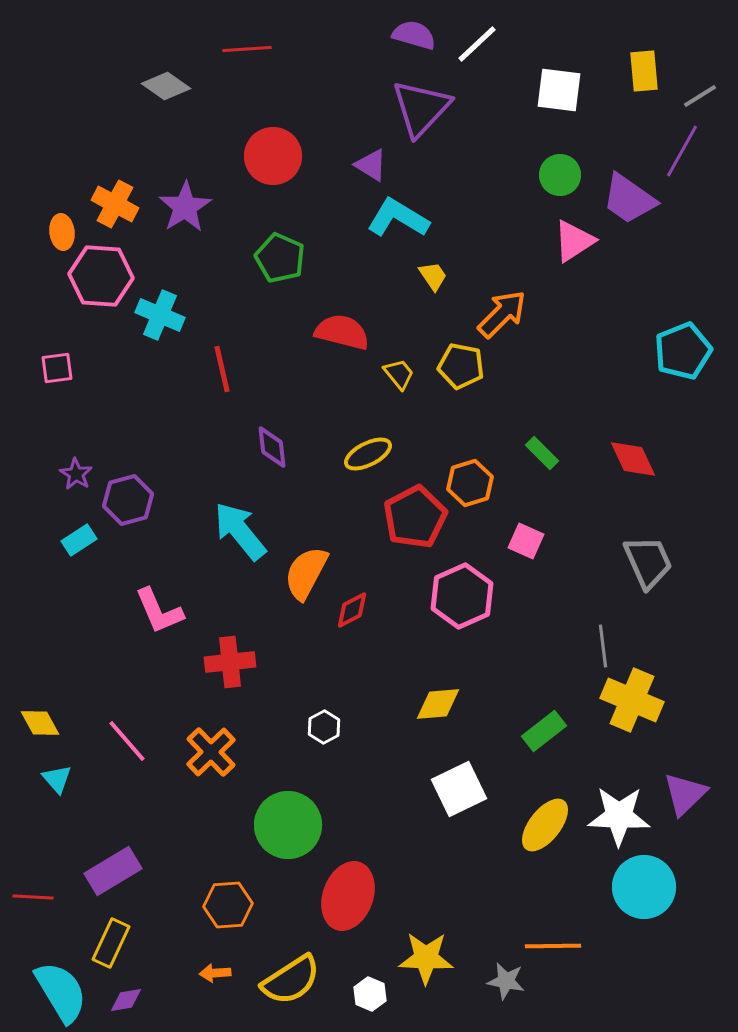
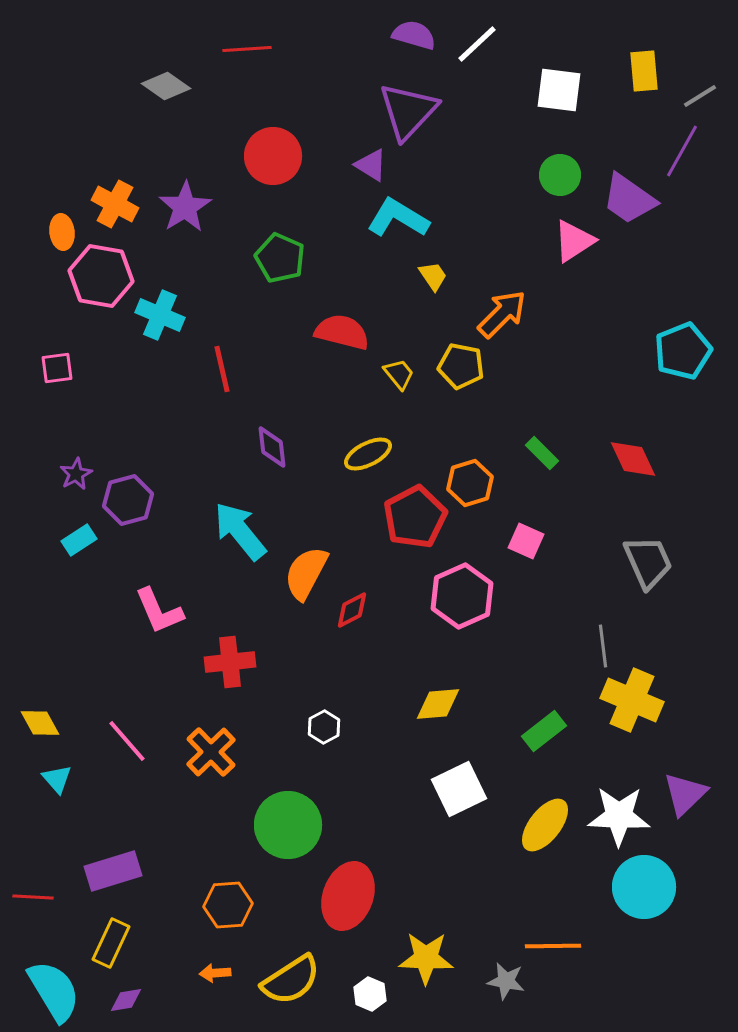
purple triangle at (421, 108): moved 13 px left, 3 px down
pink hexagon at (101, 276): rotated 6 degrees clockwise
purple star at (76, 474): rotated 12 degrees clockwise
purple rectangle at (113, 871): rotated 14 degrees clockwise
cyan semicircle at (61, 992): moved 7 px left, 1 px up
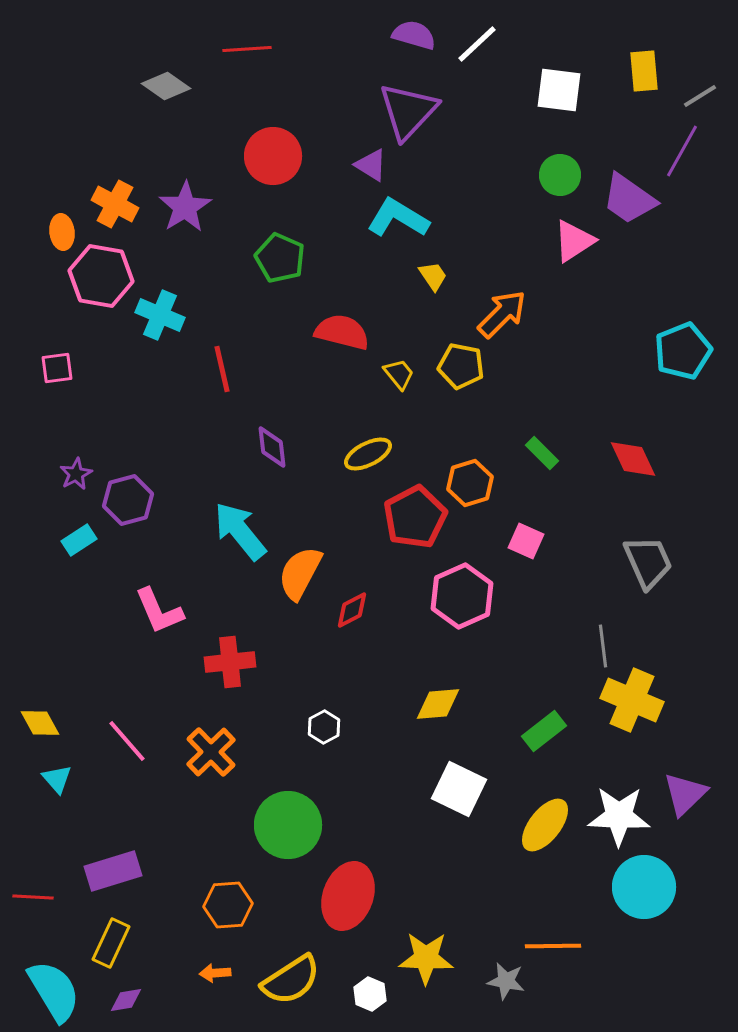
orange semicircle at (306, 573): moved 6 px left
white square at (459, 789): rotated 38 degrees counterclockwise
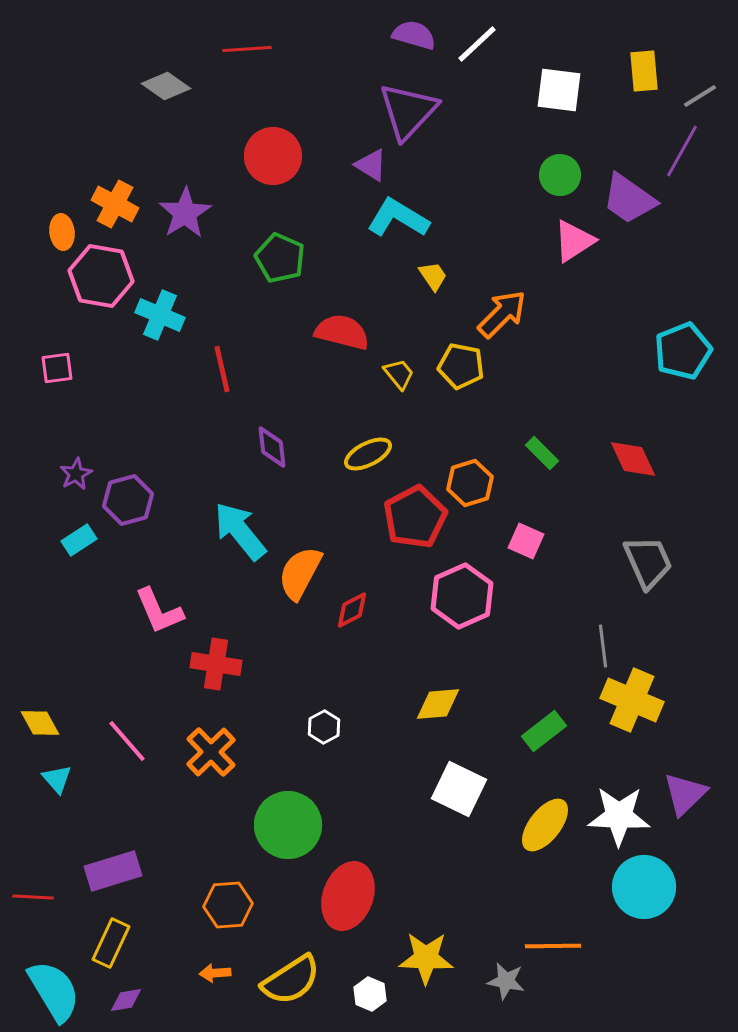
purple star at (185, 207): moved 6 px down
red cross at (230, 662): moved 14 px left, 2 px down; rotated 15 degrees clockwise
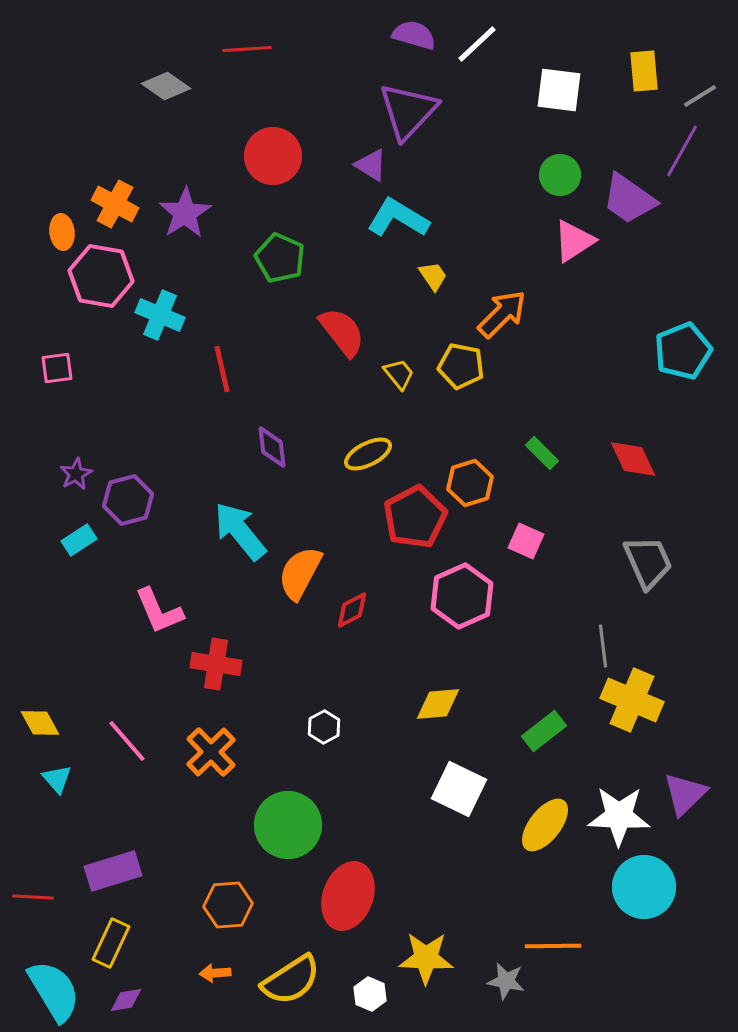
red semicircle at (342, 332): rotated 38 degrees clockwise
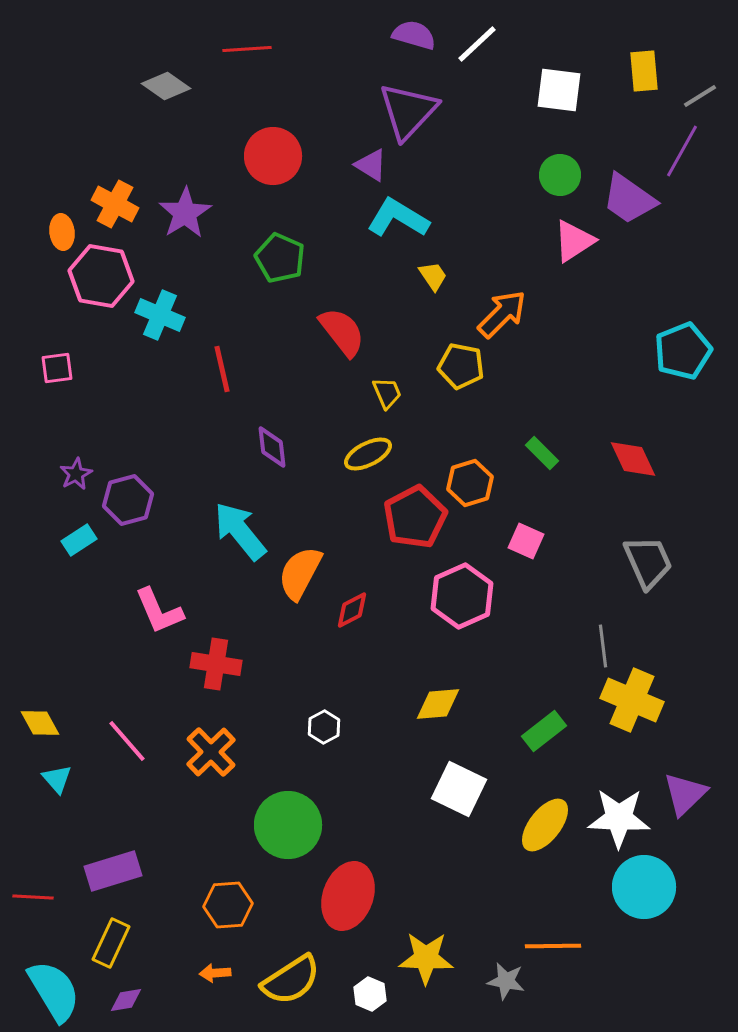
yellow trapezoid at (399, 374): moved 12 px left, 19 px down; rotated 16 degrees clockwise
white star at (619, 816): moved 2 px down
